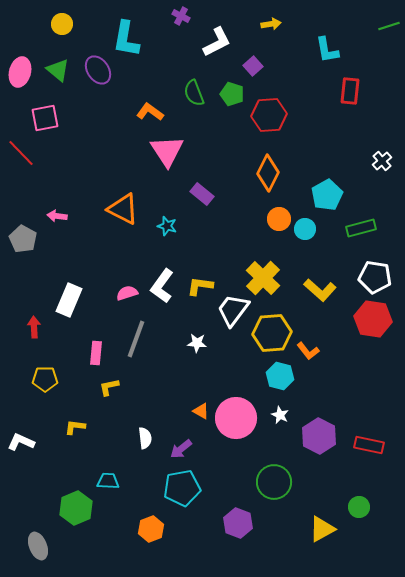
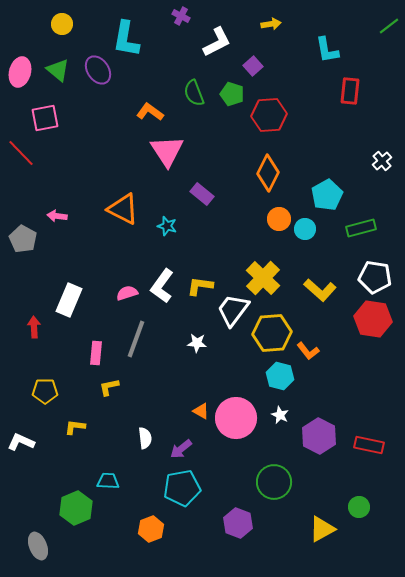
green line at (389, 26): rotated 20 degrees counterclockwise
yellow pentagon at (45, 379): moved 12 px down
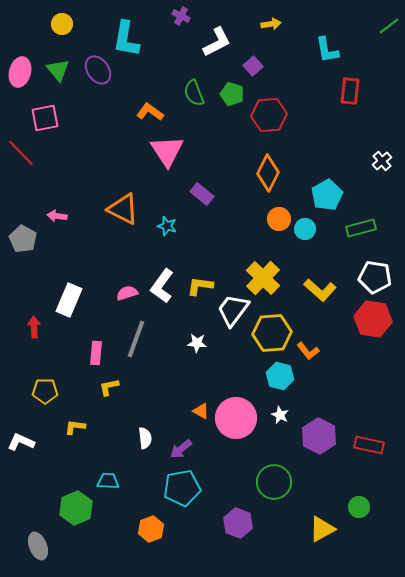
green triangle at (58, 70): rotated 10 degrees clockwise
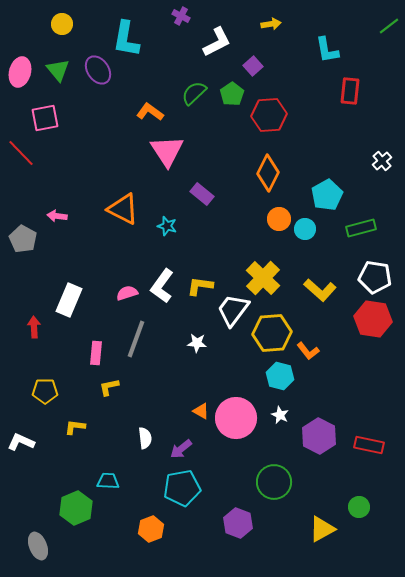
green semicircle at (194, 93): rotated 68 degrees clockwise
green pentagon at (232, 94): rotated 20 degrees clockwise
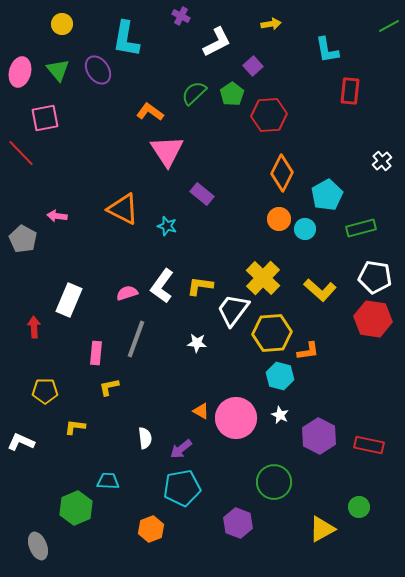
green line at (389, 26): rotated 10 degrees clockwise
orange diamond at (268, 173): moved 14 px right
orange L-shape at (308, 351): rotated 60 degrees counterclockwise
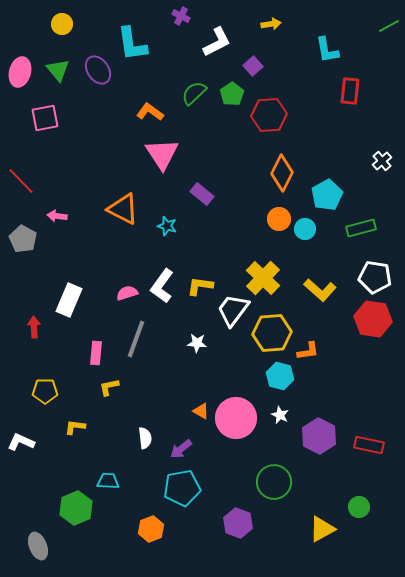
cyan L-shape at (126, 39): moved 6 px right, 5 px down; rotated 18 degrees counterclockwise
pink triangle at (167, 151): moved 5 px left, 3 px down
red line at (21, 153): moved 28 px down
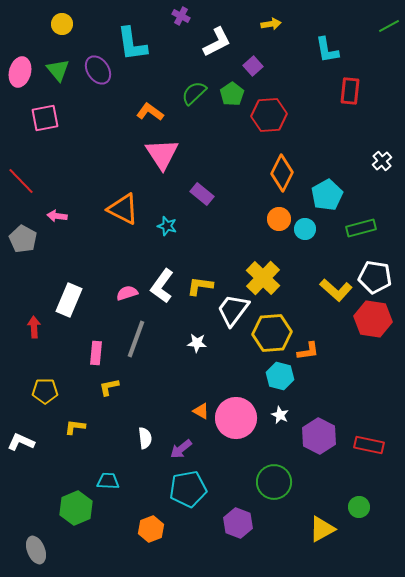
yellow L-shape at (320, 290): moved 16 px right
cyan pentagon at (182, 488): moved 6 px right, 1 px down
gray ellipse at (38, 546): moved 2 px left, 4 px down
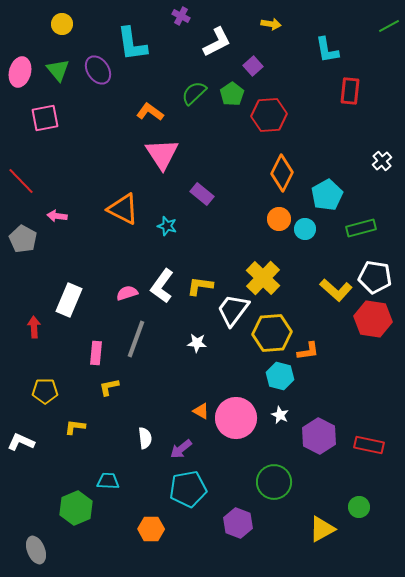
yellow arrow at (271, 24): rotated 18 degrees clockwise
orange hexagon at (151, 529): rotated 20 degrees clockwise
